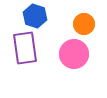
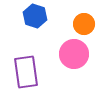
purple rectangle: moved 1 px right, 24 px down
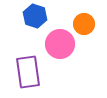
pink circle: moved 14 px left, 10 px up
purple rectangle: moved 2 px right
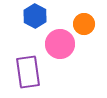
blue hexagon: rotated 10 degrees clockwise
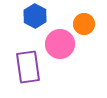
purple rectangle: moved 5 px up
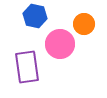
blue hexagon: rotated 15 degrees counterclockwise
purple rectangle: moved 1 px left
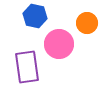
orange circle: moved 3 px right, 1 px up
pink circle: moved 1 px left
